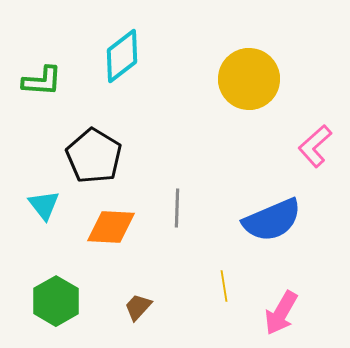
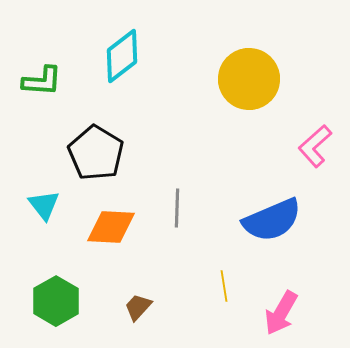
black pentagon: moved 2 px right, 3 px up
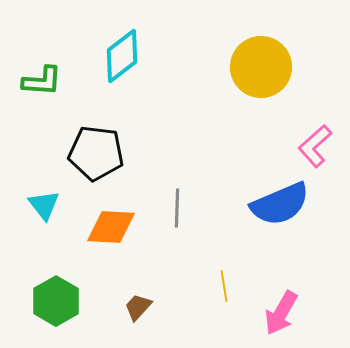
yellow circle: moved 12 px right, 12 px up
black pentagon: rotated 24 degrees counterclockwise
blue semicircle: moved 8 px right, 16 px up
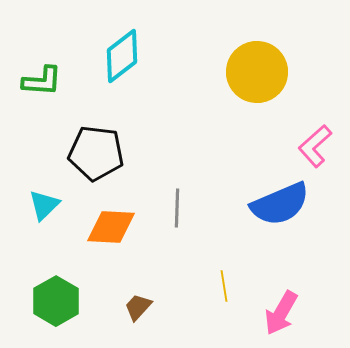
yellow circle: moved 4 px left, 5 px down
cyan triangle: rotated 24 degrees clockwise
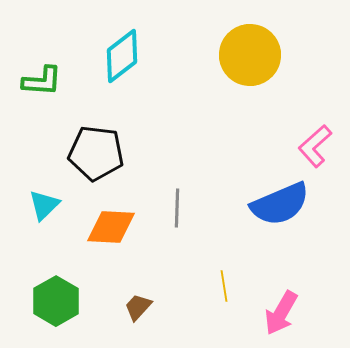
yellow circle: moved 7 px left, 17 px up
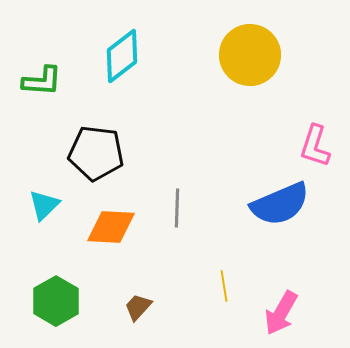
pink L-shape: rotated 30 degrees counterclockwise
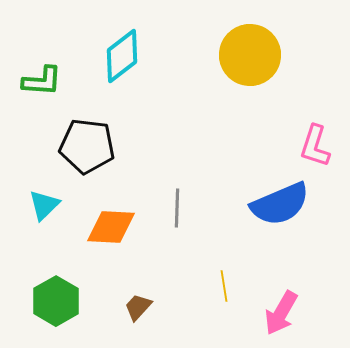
black pentagon: moved 9 px left, 7 px up
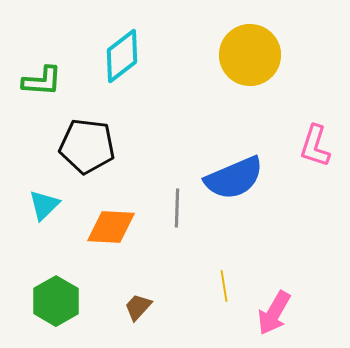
blue semicircle: moved 46 px left, 26 px up
pink arrow: moved 7 px left
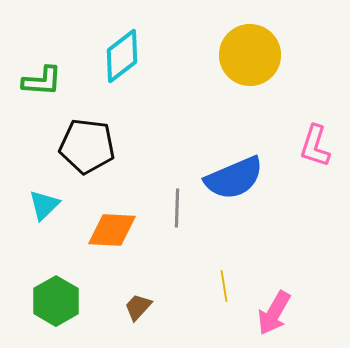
orange diamond: moved 1 px right, 3 px down
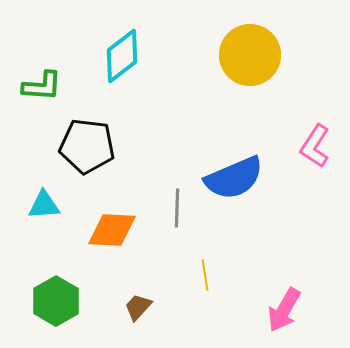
green L-shape: moved 5 px down
pink L-shape: rotated 15 degrees clockwise
cyan triangle: rotated 40 degrees clockwise
yellow line: moved 19 px left, 11 px up
pink arrow: moved 10 px right, 3 px up
